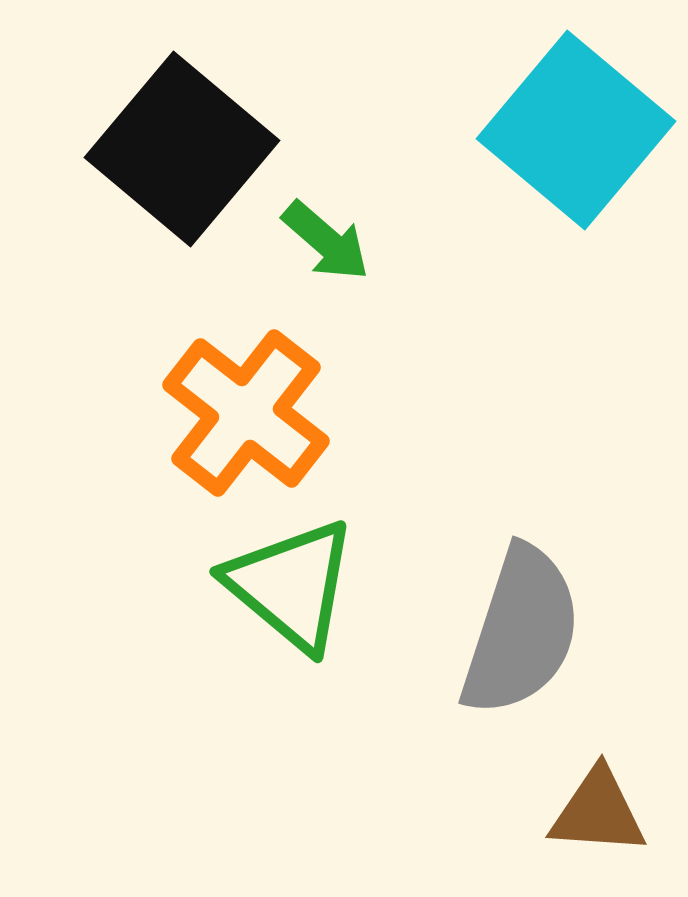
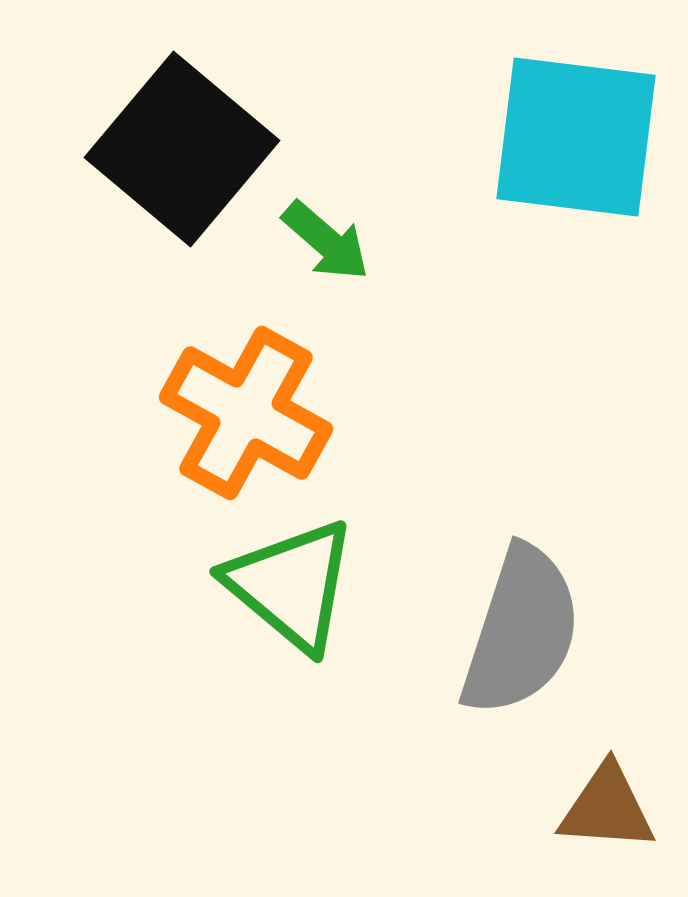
cyan square: moved 7 px down; rotated 33 degrees counterclockwise
orange cross: rotated 9 degrees counterclockwise
brown triangle: moved 9 px right, 4 px up
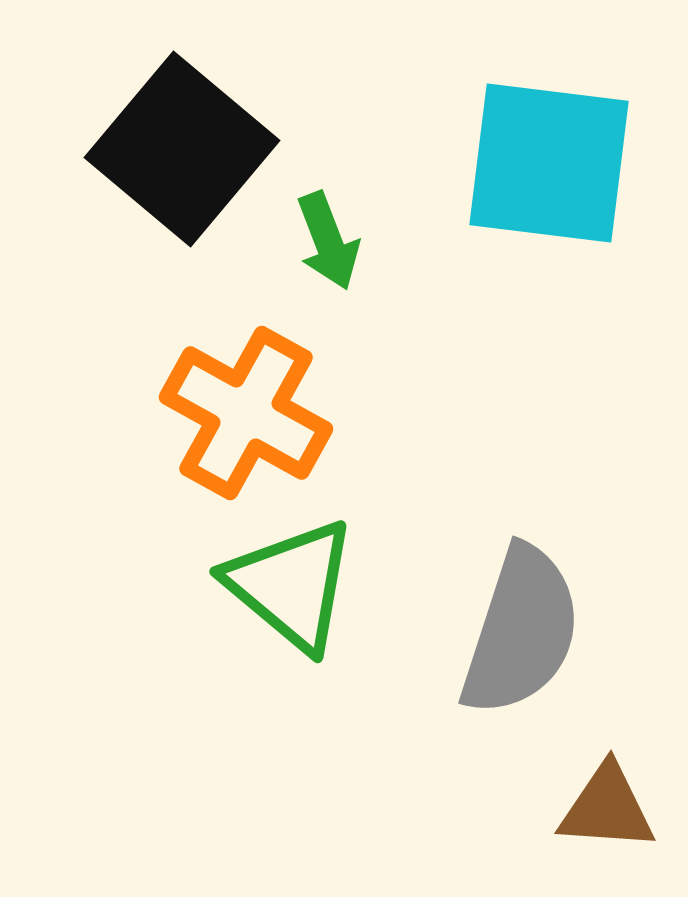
cyan square: moved 27 px left, 26 px down
green arrow: moved 2 px right; rotated 28 degrees clockwise
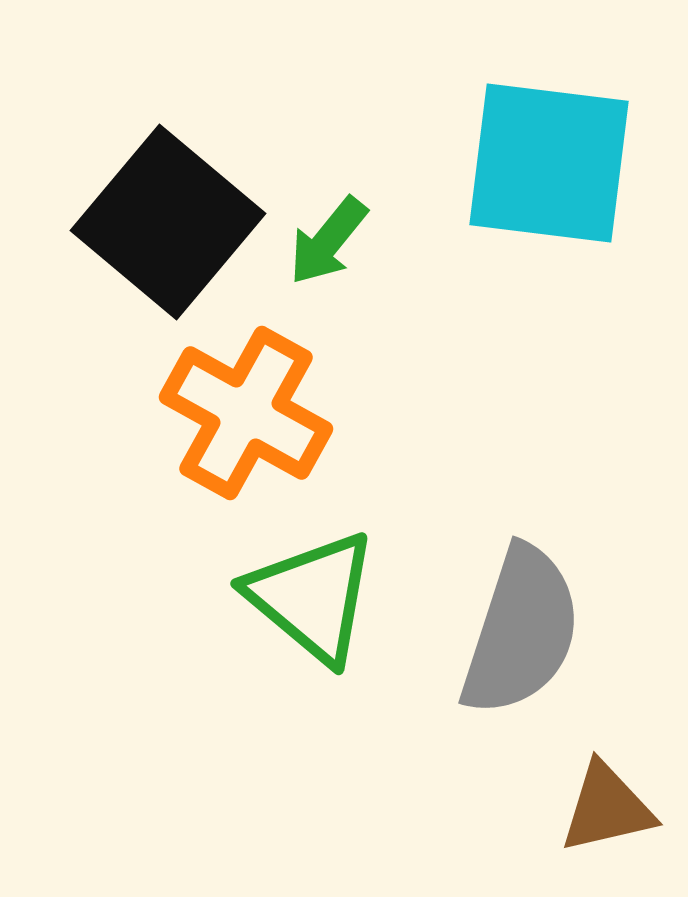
black square: moved 14 px left, 73 px down
green arrow: rotated 60 degrees clockwise
green triangle: moved 21 px right, 12 px down
brown triangle: rotated 17 degrees counterclockwise
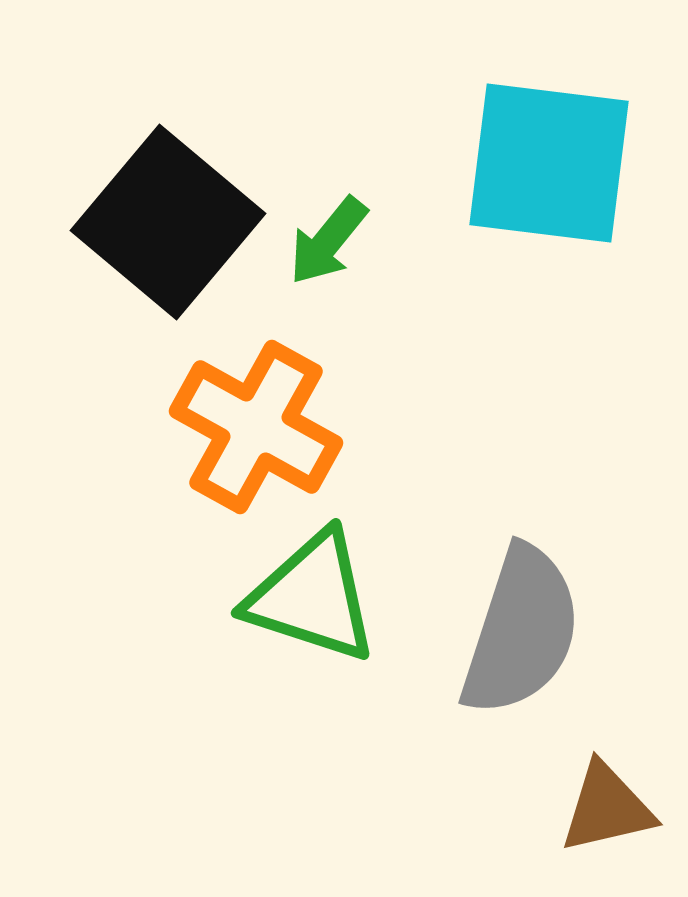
orange cross: moved 10 px right, 14 px down
green triangle: rotated 22 degrees counterclockwise
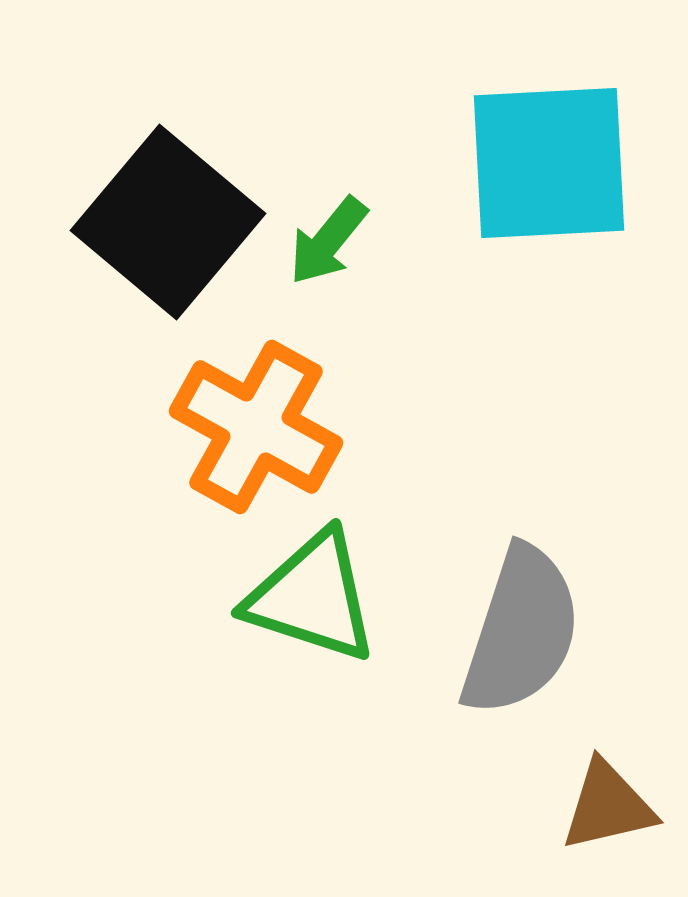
cyan square: rotated 10 degrees counterclockwise
brown triangle: moved 1 px right, 2 px up
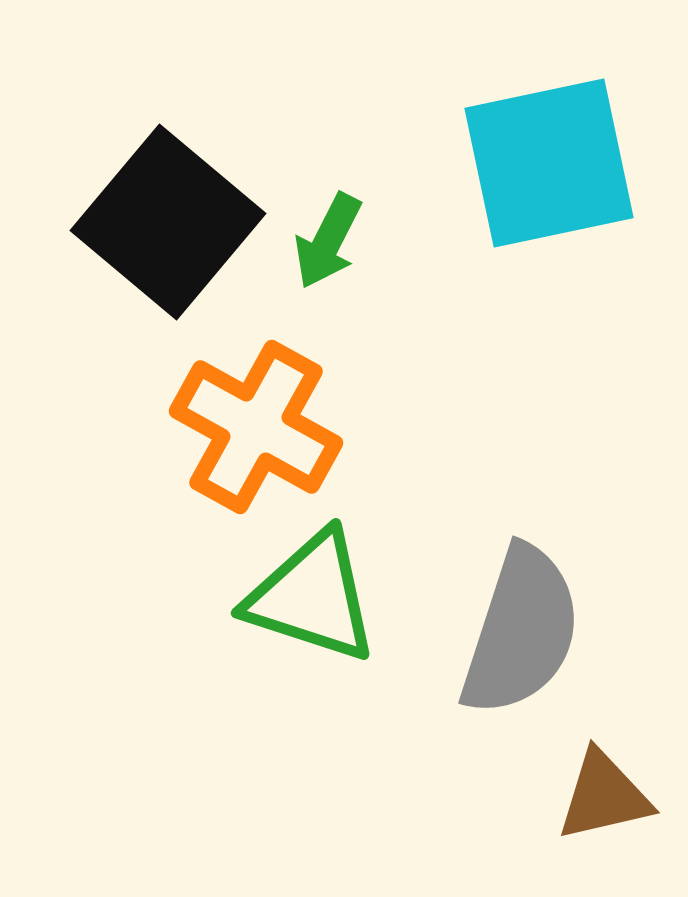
cyan square: rotated 9 degrees counterclockwise
green arrow: rotated 12 degrees counterclockwise
brown triangle: moved 4 px left, 10 px up
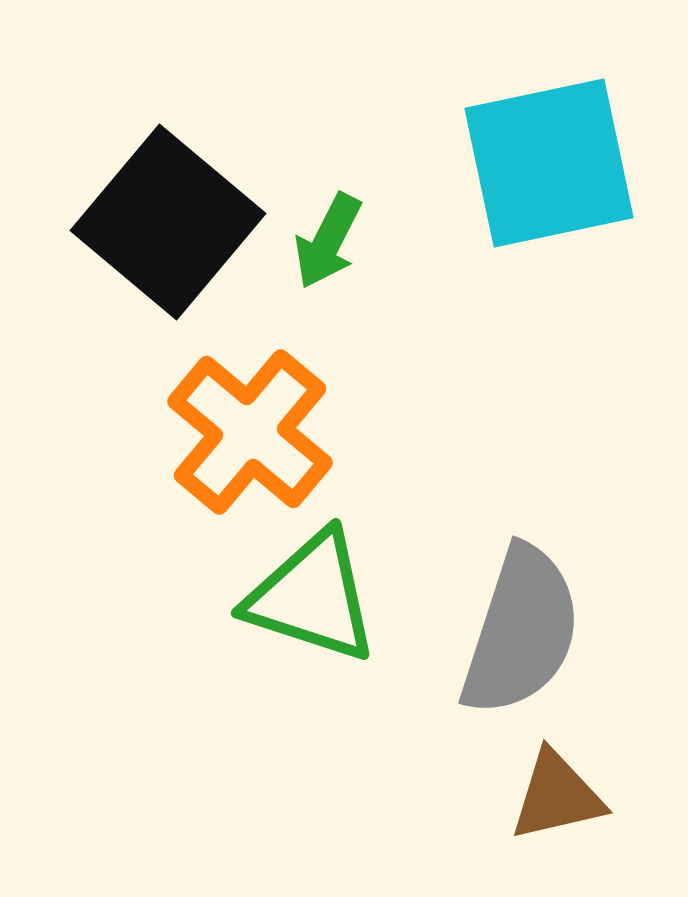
orange cross: moved 6 px left, 5 px down; rotated 11 degrees clockwise
brown triangle: moved 47 px left
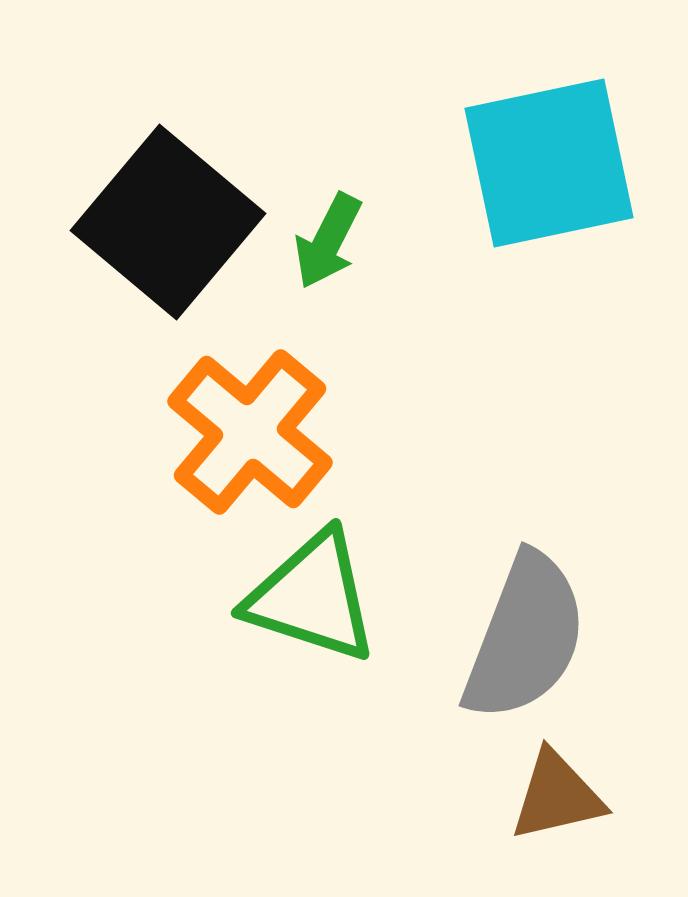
gray semicircle: moved 4 px right, 6 px down; rotated 3 degrees clockwise
